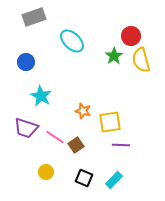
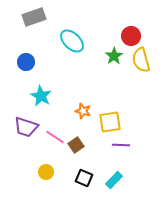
purple trapezoid: moved 1 px up
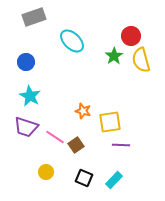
cyan star: moved 11 px left
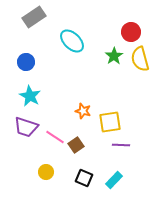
gray rectangle: rotated 15 degrees counterclockwise
red circle: moved 4 px up
yellow semicircle: moved 1 px left, 1 px up
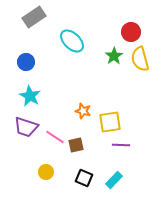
brown square: rotated 21 degrees clockwise
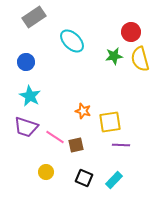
green star: rotated 24 degrees clockwise
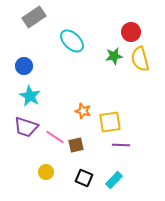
blue circle: moved 2 px left, 4 px down
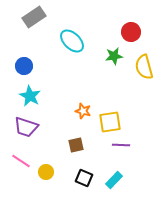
yellow semicircle: moved 4 px right, 8 px down
pink line: moved 34 px left, 24 px down
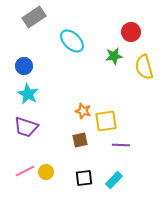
cyan star: moved 2 px left, 2 px up
yellow square: moved 4 px left, 1 px up
brown square: moved 4 px right, 5 px up
pink line: moved 4 px right, 10 px down; rotated 60 degrees counterclockwise
black square: rotated 30 degrees counterclockwise
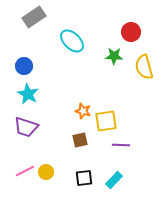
green star: rotated 12 degrees clockwise
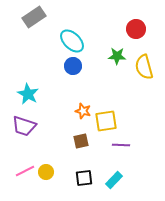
red circle: moved 5 px right, 3 px up
green star: moved 3 px right
blue circle: moved 49 px right
purple trapezoid: moved 2 px left, 1 px up
brown square: moved 1 px right, 1 px down
